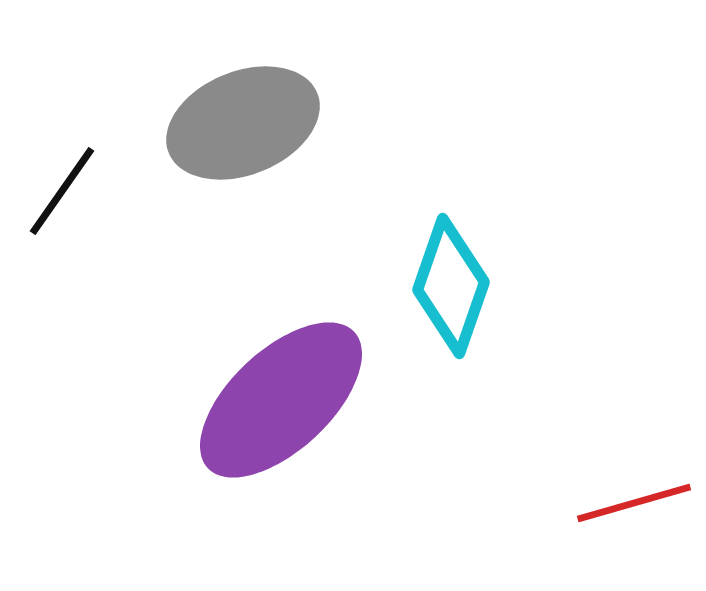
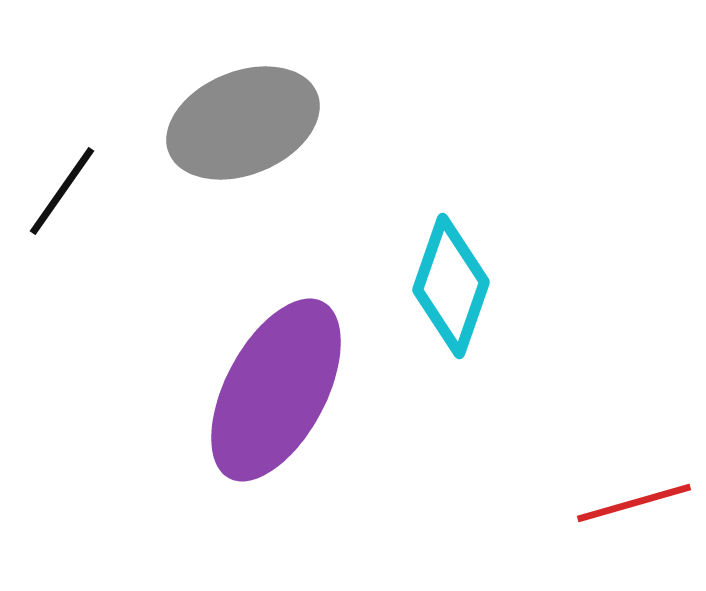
purple ellipse: moved 5 px left, 10 px up; rotated 19 degrees counterclockwise
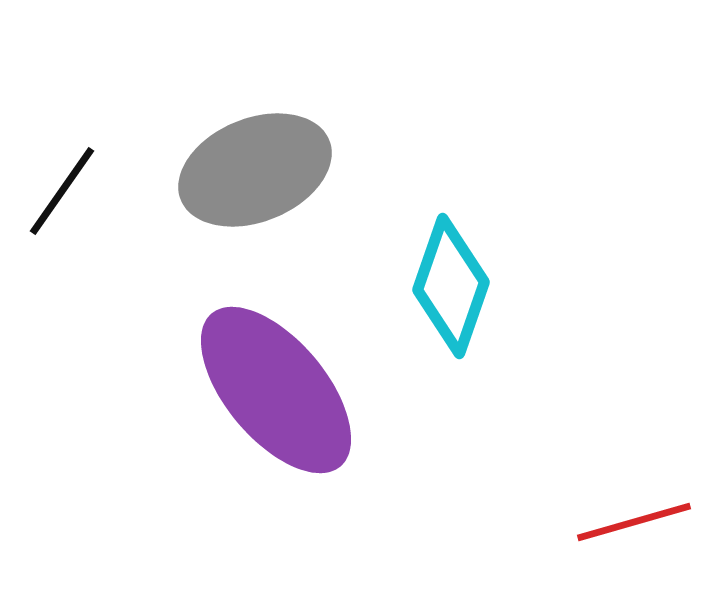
gray ellipse: moved 12 px right, 47 px down
purple ellipse: rotated 68 degrees counterclockwise
red line: moved 19 px down
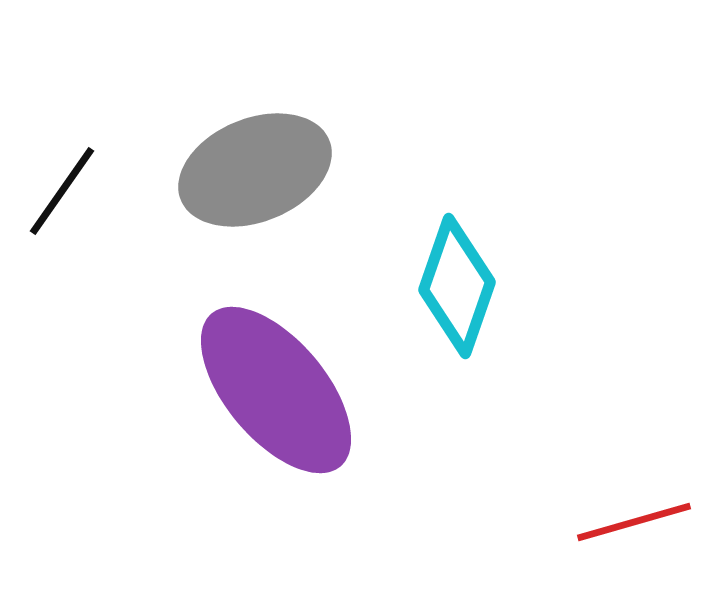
cyan diamond: moved 6 px right
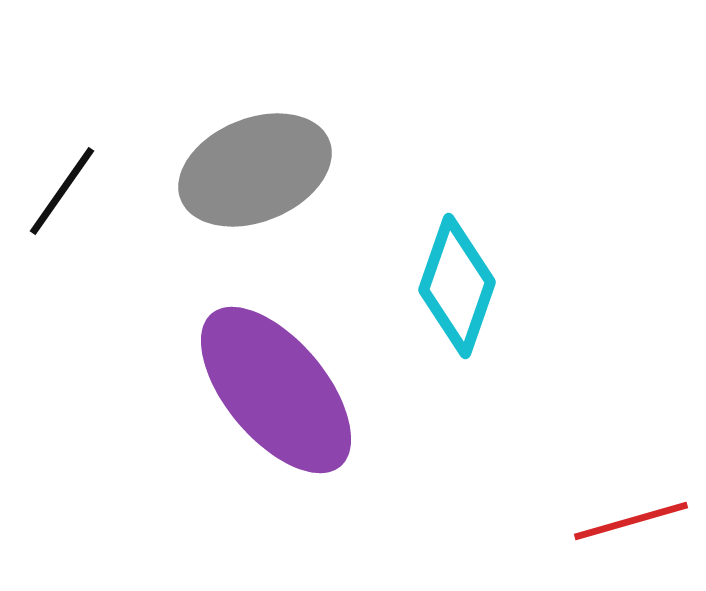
red line: moved 3 px left, 1 px up
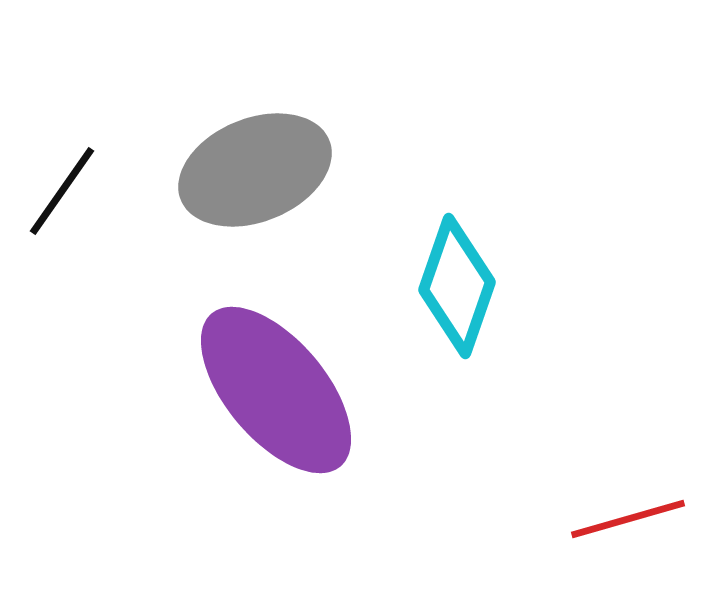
red line: moved 3 px left, 2 px up
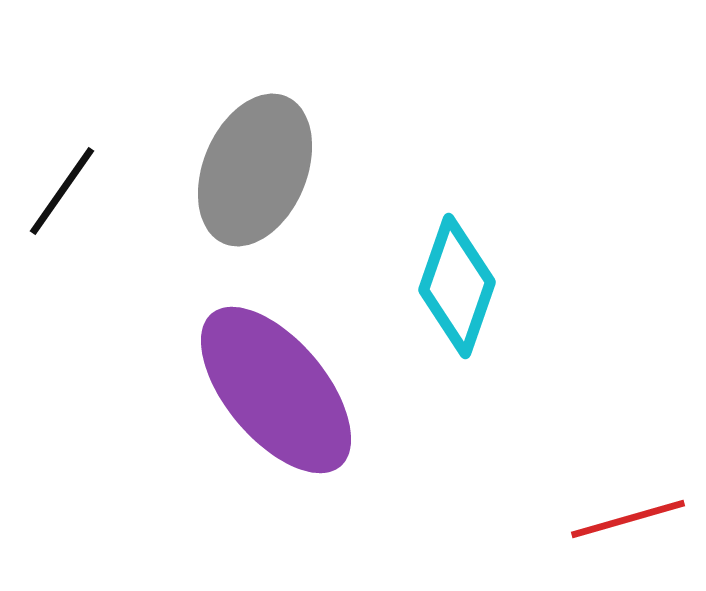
gray ellipse: rotated 45 degrees counterclockwise
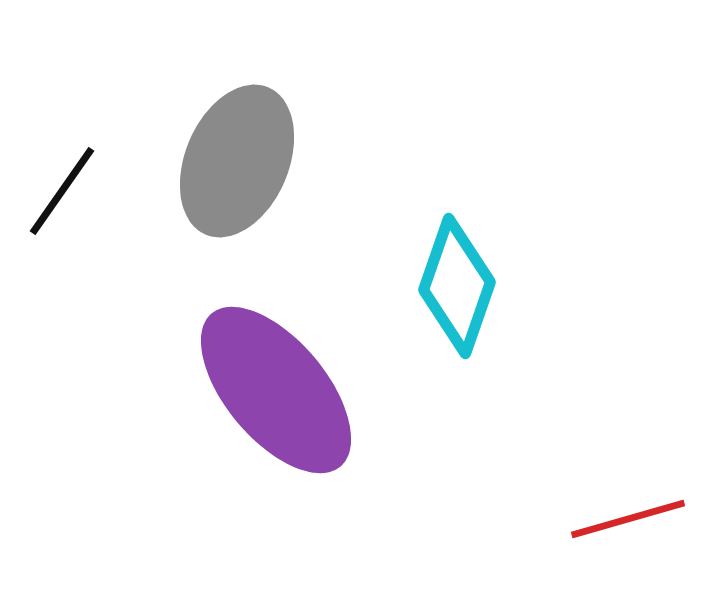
gray ellipse: moved 18 px left, 9 px up
